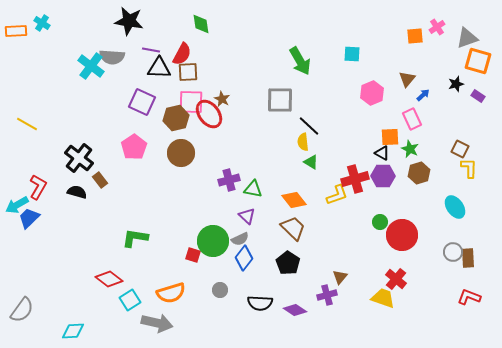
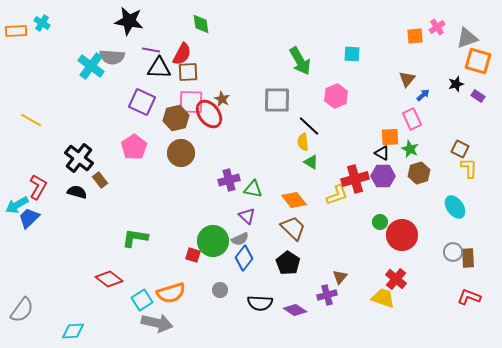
pink hexagon at (372, 93): moved 36 px left, 3 px down
gray square at (280, 100): moved 3 px left
yellow line at (27, 124): moved 4 px right, 4 px up
cyan square at (130, 300): moved 12 px right
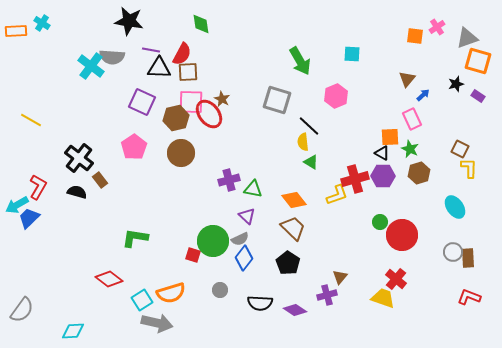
orange square at (415, 36): rotated 12 degrees clockwise
gray square at (277, 100): rotated 16 degrees clockwise
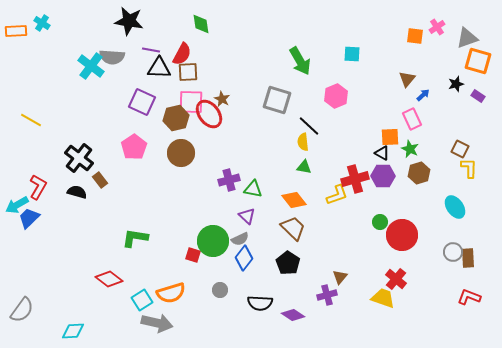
green triangle at (311, 162): moved 7 px left, 5 px down; rotated 21 degrees counterclockwise
purple diamond at (295, 310): moved 2 px left, 5 px down
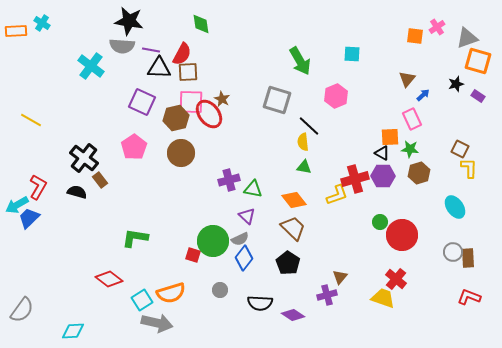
gray semicircle at (112, 57): moved 10 px right, 11 px up
green star at (410, 149): rotated 18 degrees counterclockwise
black cross at (79, 158): moved 5 px right
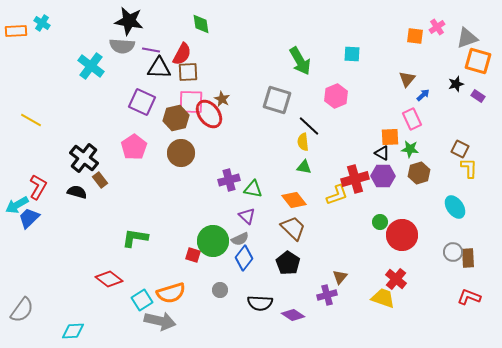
gray arrow at (157, 323): moved 3 px right, 2 px up
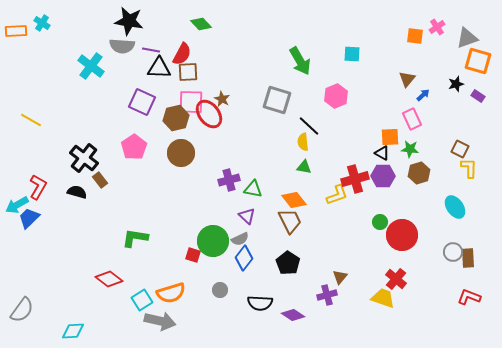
green diamond at (201, 24): rotated 35 degrees counterclockwise
brown trapezoid at (293, 228): moved 3 px left, 7 px up; rotated 20 degrees clockwise
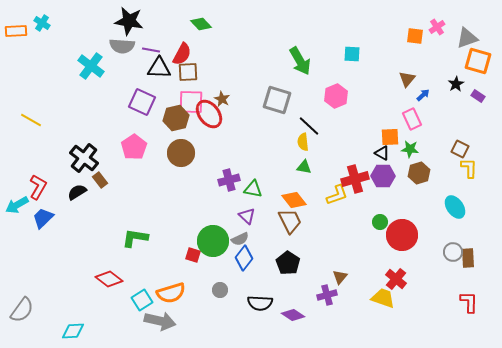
black star at (456, 84): rotated 14 degrees counterclockwise
black semicircle at (77, 192): rotated 48 degrees counterclockwise
blue trapezoid at (29, 218): moved 14 px right
red L-shape at (469, 297): moved 5 px down; rotated 70 degrees clockwise
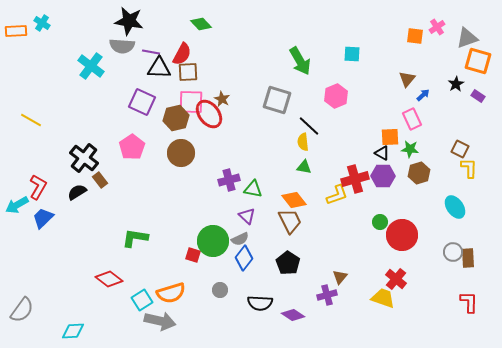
purple line at (151, 50): moved 2 px down
pink pentagon at (134, 147): moved 2 px left
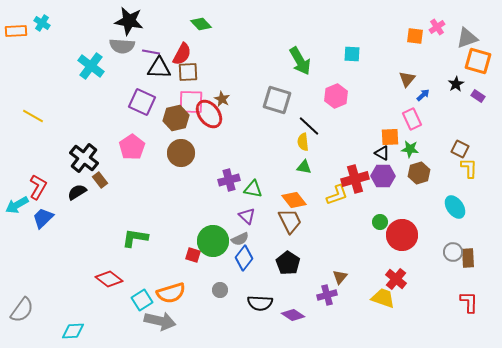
yellow line at (31, 120): moved 2 px right, 4 px up
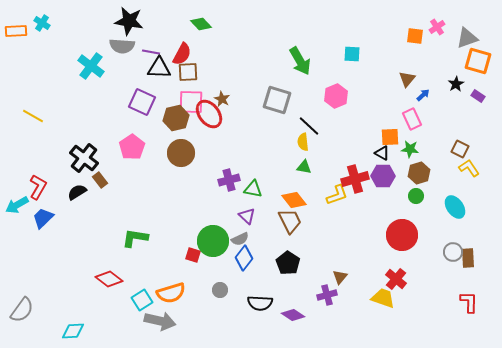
yellow L-shape at (469, 168): rotated 35 degrees counterclockwise
green circle at (380, 222): moved 36 px right, 26 px up
